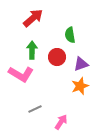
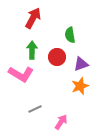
red arrow: rotated 20 degrees counterclockwise
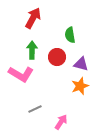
purple triangle: rotated 35 degrees clockwise
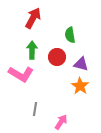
orange star: rotated 18 degrees counterclockwise
gray line: rotated 56 degrees counterclockwise
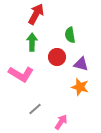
red arrow: moved 3 px right, 4 px up
green arrow: moved 8 px up
orange star: moved 1 px down; rotated 18 degrees counterclockwise
gray line: rotated 40 degrees clockwise
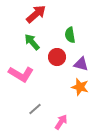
red arrow: rotated 20 degrees clockwise
green arrow: rotated 42 degrees counterclockwise
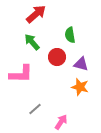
pink L-shape: rotated 30 degrees counterclockwise
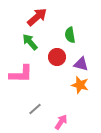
red arrow: moved 1 px right, 3 px down
green arrow: moved 2 px left
orange star: moved 2 px up
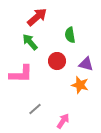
red circle: moved 4 px down
purple triangle: moved 5 px right
pink arrow: moved 2 px right, 1 px up
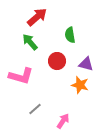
pink L-shape: moved 2 px down; rotated 15 degrees clockwise
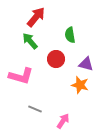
red arrow: moved 1 px left; rotated 10 degrees counterclockwise
green arrow: moved 1 px up
red circle: moved 1 px left, 2 px up
gray line: rotated 64 degrees clockwise
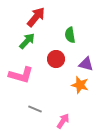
green arrow: moved 3 px left; rotated 84 degrees clockwise
pink L-shape: moved 1 px up
